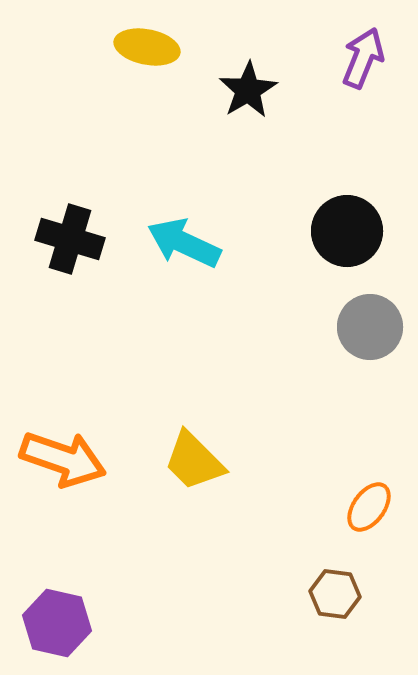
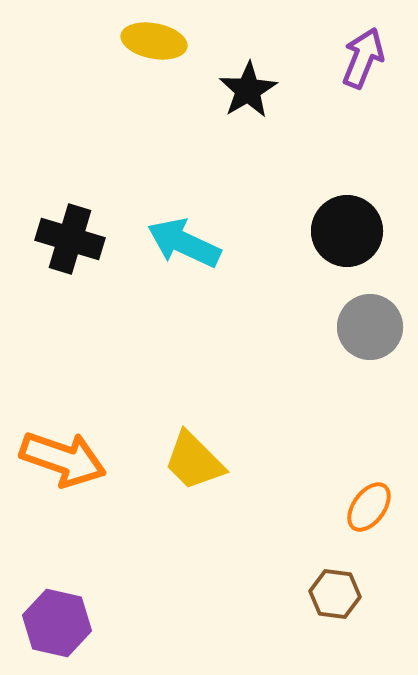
yellow ellipse: moved 7 px right, 6 px up
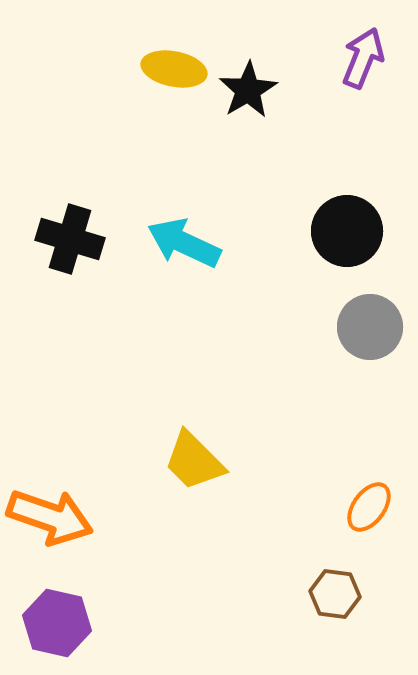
yellow ellipse: moved 20 px right, 28 px down
orange arrow: moved 13 px left, 58 px down
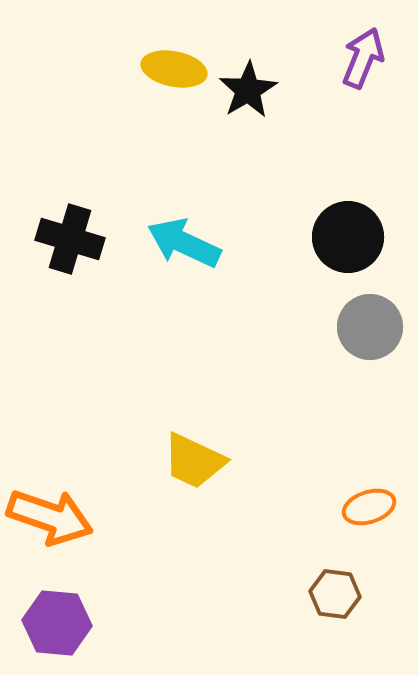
black circle: moved 1 px right, 6 px down
yellow trapezoid: rotated 20 degrees counterclockwise
orange ellipse: rotated 36 degrees clockwise
purple hexagon: rotated 8 degrees counterclockwise
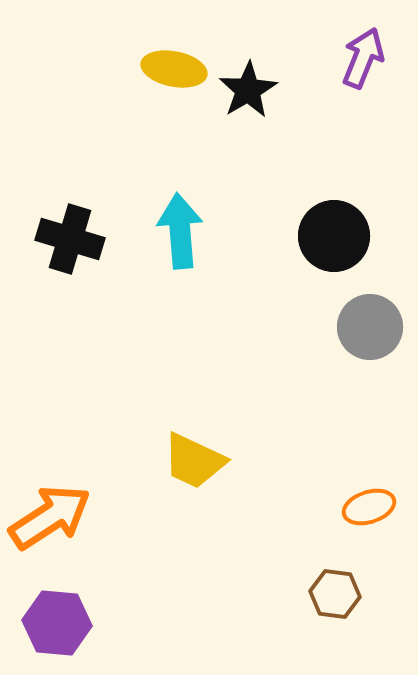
black circle: moved 14 px left, 1 px up
cyan arrow: moved 4 px left, 12 px up; rotated 60 degrees clockwise
orange arrow: rotated 52 degrees counterclockwise
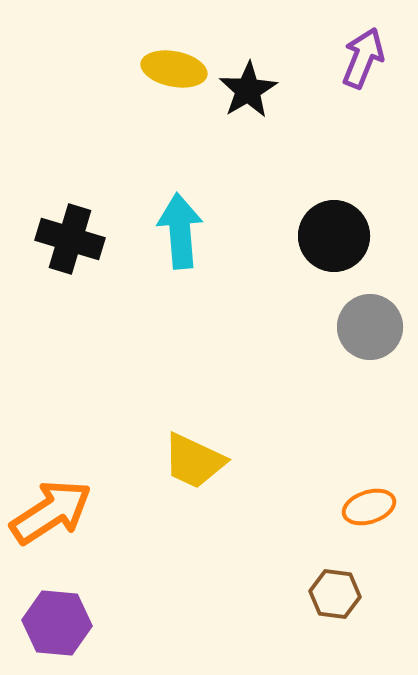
orange arrow: moved 1 px right, 5 px up
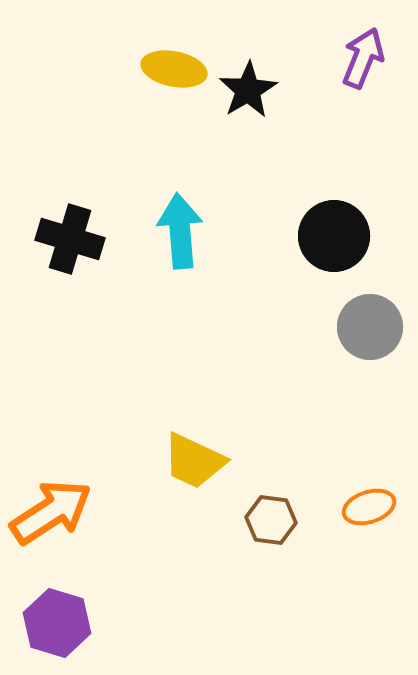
brown hexagon: moved 64 px left, 74 px up
purple hexagon: rotated 12 degrees clockwise
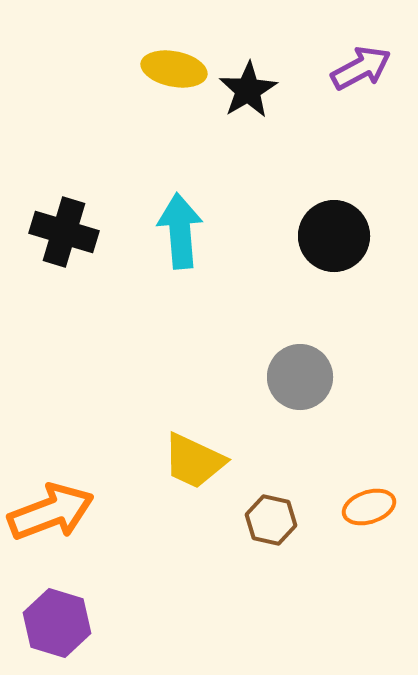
purple arrow: moved 2 px left, 10 px down; rotated 40 degrees clockwise
black cross: moved 6 px left, 7 px up
gray circle: moved 70 px left, 50 px down
orange arrow: rotated 12 degrees clockwise
brown hexagon: rotated 6 degrees clockwise
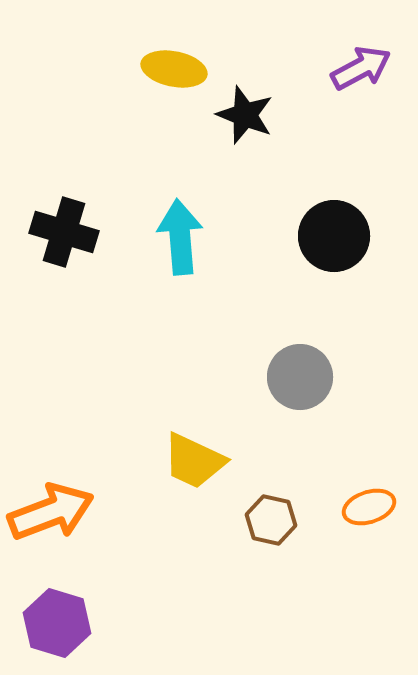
black star: moved 3 px left, 25 px down; rotated 20 degrees counterclockwise
cyan arrow: moved 6 px down
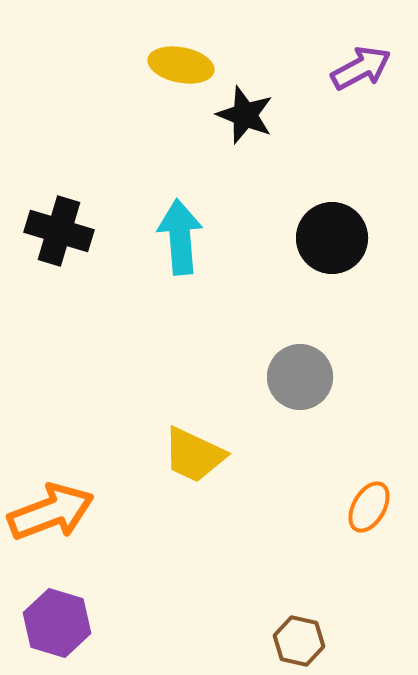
yellow ellipse: moved 7 px right, 4 px up
black cross: moved 5 px left, 1 px up
black circle: moved 2 px left, 2 px down
yellow trapezoid: moved 6 px up
orange ellipse: rotated 42 degrees counterclockwise
brown hexagon: moved 28 px right, 121 px down
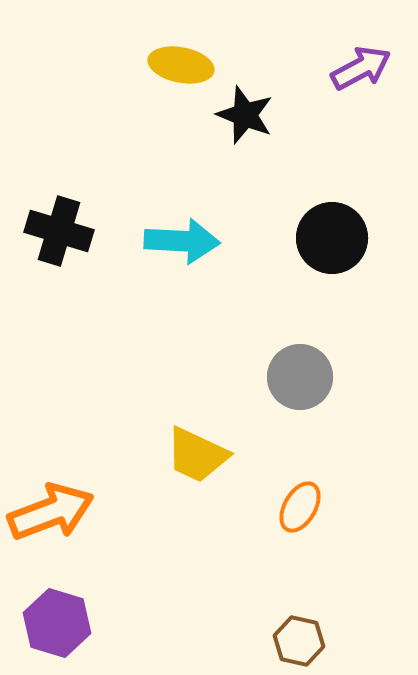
cyan arrow: moved 2 px right, 4 px down; rotated 98 degrees clockwise
yellow trapezoid: moved 3 px right
orange ellipse: moved 69 px left
